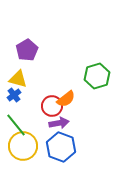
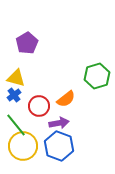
purple pentagon: moved 7 px up
yellow triangle: moved 2 px left, 1 px up
red circle: moved 13 px left
blue hexagon: moved 2 px left, 1 px up
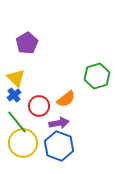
yellow triangle: rotated 30 degrees clockwise
green line: moved 1 px right, 3 px up
yellow circle: moved 3 px up
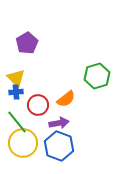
blue cross: moved 2 px right, 3 px up; rotated 32 degrees clockwise
red circle: moved 1 px left, 1 px up
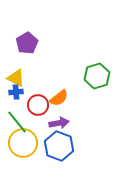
yellow triangle: rotated 18 degrees counterclockwise
orange semicircle: moved 7 px left, 1 px up
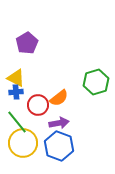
green hexagon: moved 1 px left, 6 px down
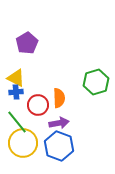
orange semicircle: rotated 54 degrees counterclockwise
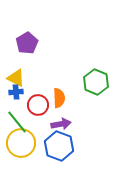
green hexagon: rotated 20 degrees counterclockwise
purple arrow: moved 2 px right, 1 px down
yellow circle: moved 2 px left
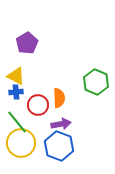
yellow triangle: moved 2 px up
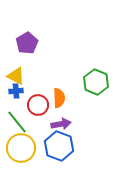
blue cross: moved 1 px up
yellow circle: moved 5 px down
